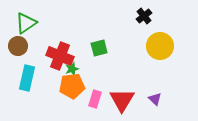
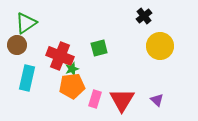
brown circle: moved 1 px left, 1 px up
purple triangle: moved 2 px right, 1 px down
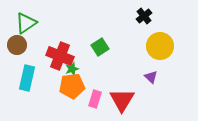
green square: moved 1 px right, 1 px up; rotated 18 degrees counterclockwise
purple triangle: moved 6 px left, 23 px up
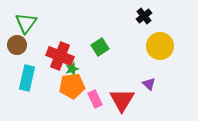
green triangle: rotated 20 degrees counterclockwise
purple triangle: moved 2 px left, 7 px down
pink rectangle: rotated 42 degrees counterclockwise
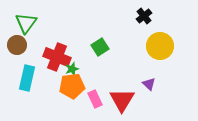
red cross: moved 3 px left, 1 px down
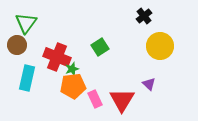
orange pentagon: moved 1 px right
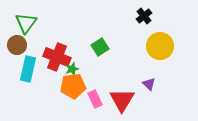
cyan rectangle: moved 1 px right, 9 px up
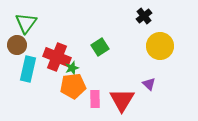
green star: moved 1 px up
pink rectangle: rotated 24 degrees clockwise
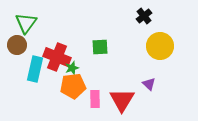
green square: rotated 30 degrees clockwise
cyan rectangle: moved 7 px right
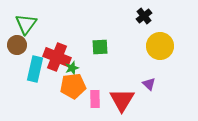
green triangle: moved 1 px down
